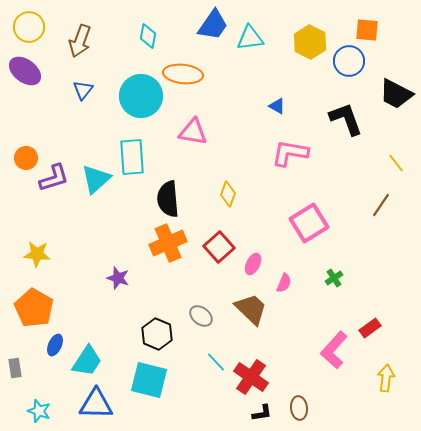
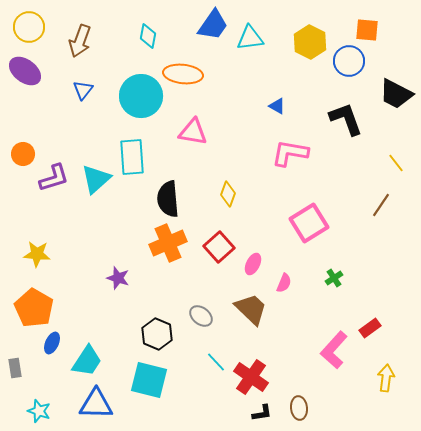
orange circle at (26, 158): moved 3 px left, 4 px up
blue ellipse at (55, 345): moved 3 px left, 2 px up
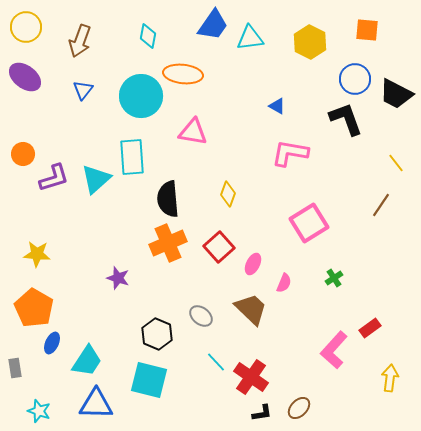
yellow circle at (29, 27): moved 3 px left
blue circle at (349, 61): moved 6 px right, 18 px down
purple ellipse at (25, 71): moved 6 px down
yellow arrow at (386, 378): moved 4 px right
brown ellipse at (299, 408): rotated 50 degrees clockwise
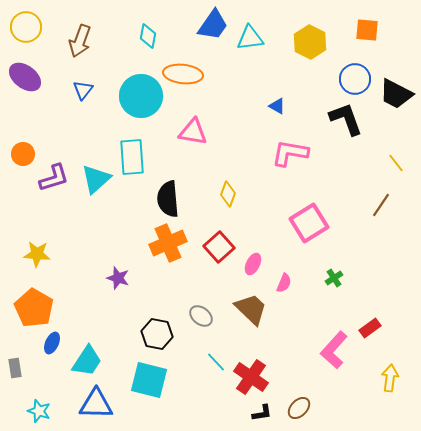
black hexagon at (157, 334): rotated 12 degrees counterclockwise
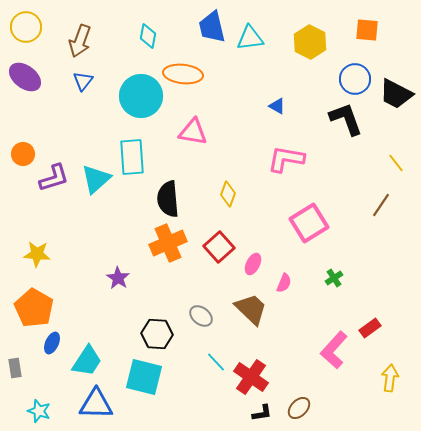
blue trapezoid at (213, 25): moved 1 px left, 2 px down; rotated 132 degrees clockwise
blue triangle at (83, 90): moved 9 px up
pink L-shape at (290, 153): moved 4 px left, 6 px down
purple star at (118, 278): rotated 15 degrees clockwise
black hexagon at (157, 334): rotated 8 degrees counterclockwise
cyan square at (149, 380): moved 5 px left, 3 px up
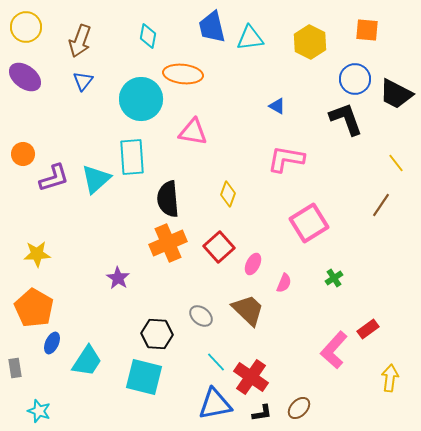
cyan circle at (141, 96): moved 3 px down
yellow star at (37, 254): rotated 8 degrees counterclockwise
brown trapezoid at (251, 309): moved 3 px left, 1 px down
red rectangle at (370, 328): moved 2 px left, 1 px down
blue triangle at (96, 404): moved 119 px right; rotated 12 degrees counterclockwise
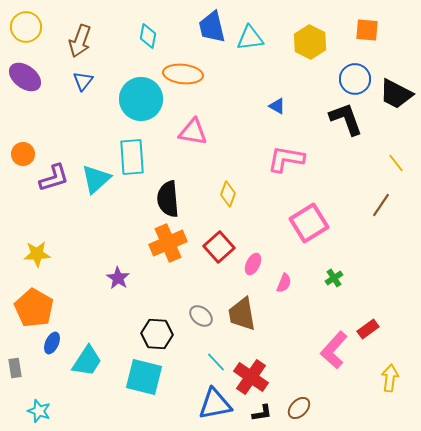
brown trapezoid at (248, 310): moved 6 px left, 4 px down; rotated 144 degrees counterclockwise
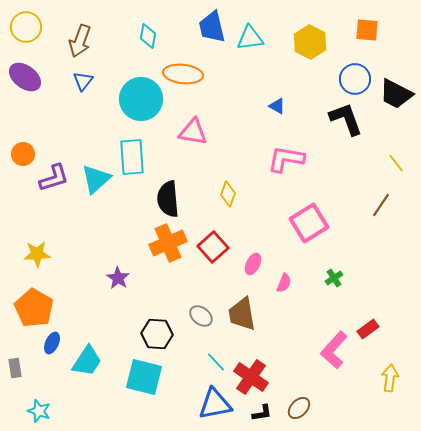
red square at (219, 247): moved 6 px left
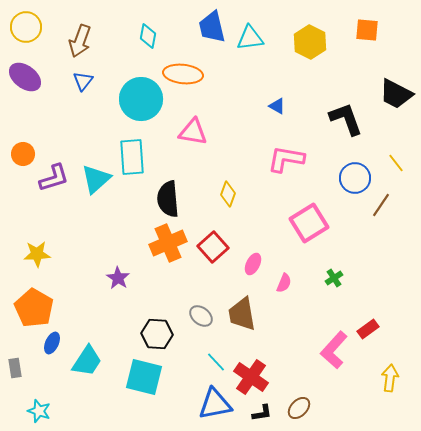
blue circle at (355, 79): moved 99 px down
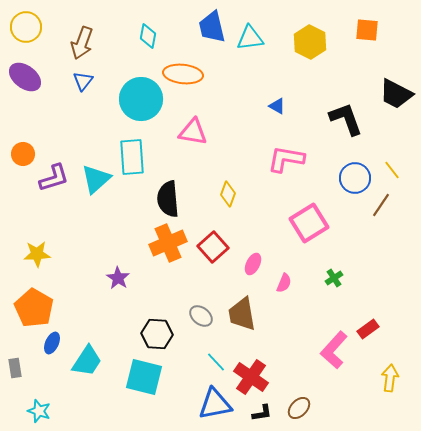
brown arrow at (80, 41): moved 2 px right, 2 px down
yellow line at (396, 163): moved 4 px left, 7 px down
